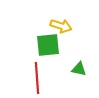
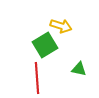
green square: moved 3 px left; rotated 25 degrees counterclockwise
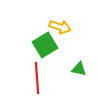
yellow arrow: moved 1 px left, 1 px down
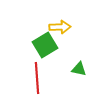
yellow arrow: rotated 20 degrees counterclockwise
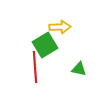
red line: moved 2 px left, 11 px up
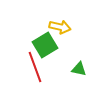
yellow arrow: rotated 15 degrees clockwise
red line: rotated 16 degrees counterclockwise
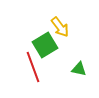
yellow arrow: rotated 40 degrees clockwise
red line: moved 2 px left
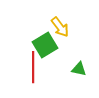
red line: rotated 20 degrees clockwise
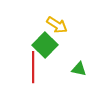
yellow arrow: moved 3 px left, 2 px up; rotated 20 degrees counterclockwise
green square: rotated 15 degrees counterclockwise
